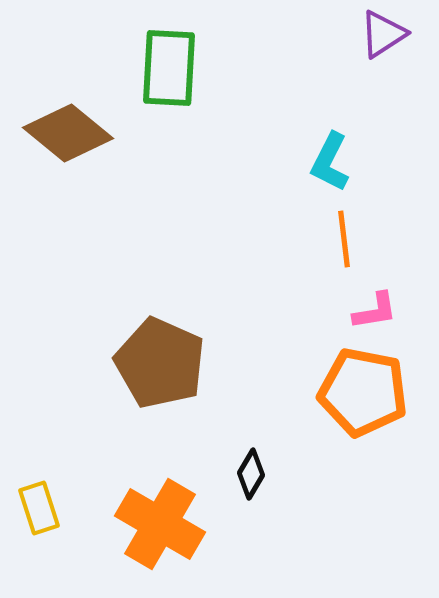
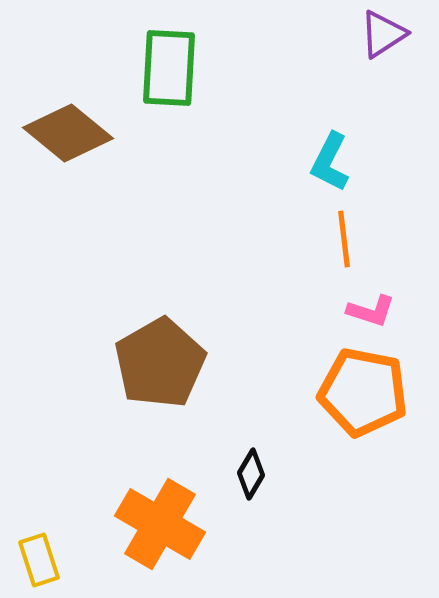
pink L-shape: moved 4 px left; rotated 27 degrees clockwise
brown pentagon: rotated 18 degrees clockwise
yellow rectangle: moved 52 px down
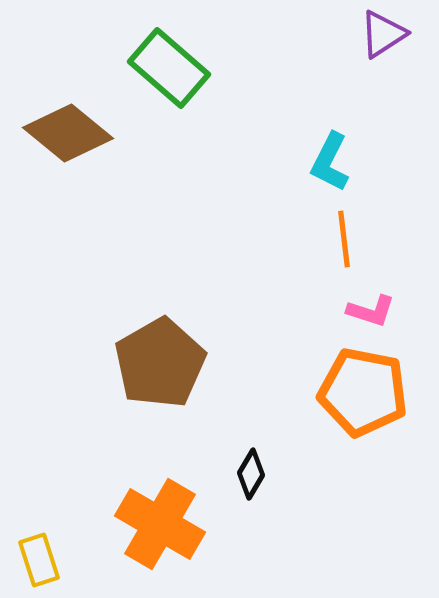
green rectangle: rotated 52 degrees counterclockwise
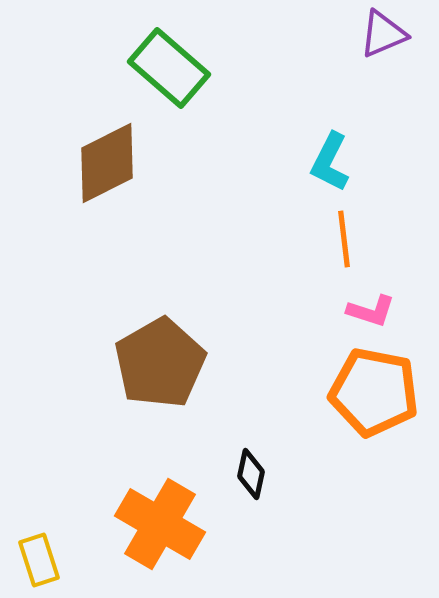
purple triangle: rotated 10 degrees clockwise
brown diamond: moved 39 px right, 30 px down; rotated 66 degrees counterclockwise
orange pentagon: moved 11 px right
black diamond: rotated 18 degrees counterclockwise
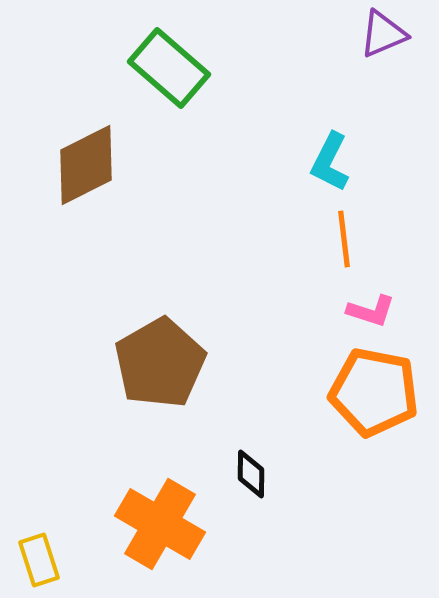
brown diamond: moved 21 px left, 2 px down
black diamond: rotated 12 degrees counterclockwise
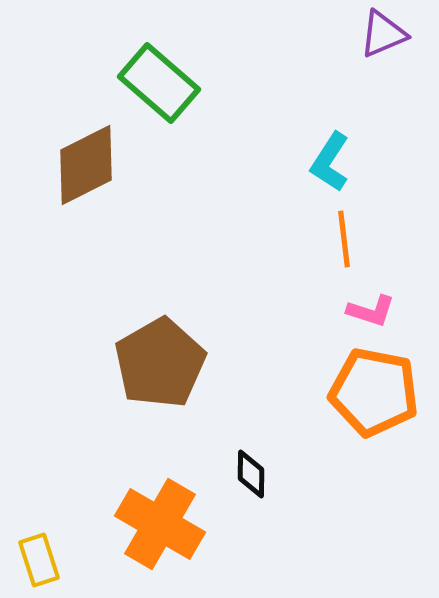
green rectangle: moved 10 px left, 15 px down
cyan L-shape: rotated 6 degrees clockwise
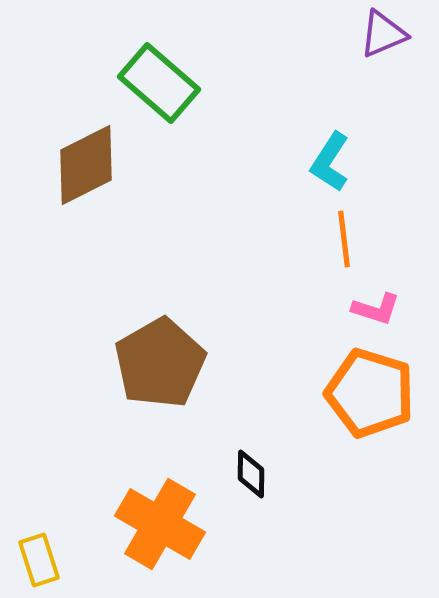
pink L-shape: moved 5 px right, 2 px up
orange pentagon: moved 4 px left, 1 px down; rotated 6 degrees clockwise
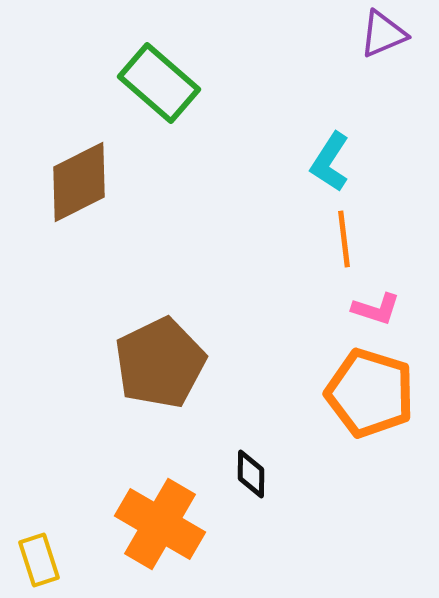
brown diamond: moved 7 px left, 17 px down
brown pentagon: rotated 4 degrees clockwise
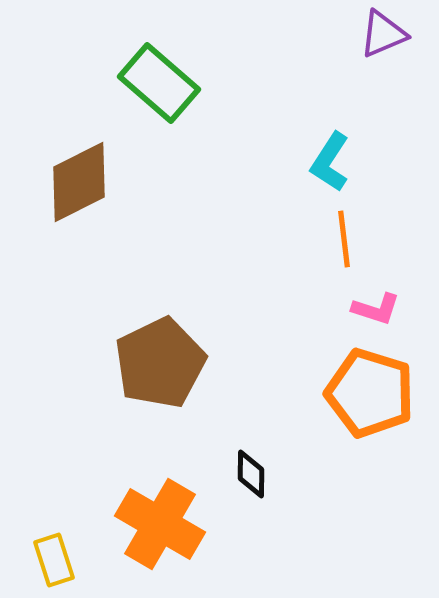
yellow rectangle: moved 15 px right
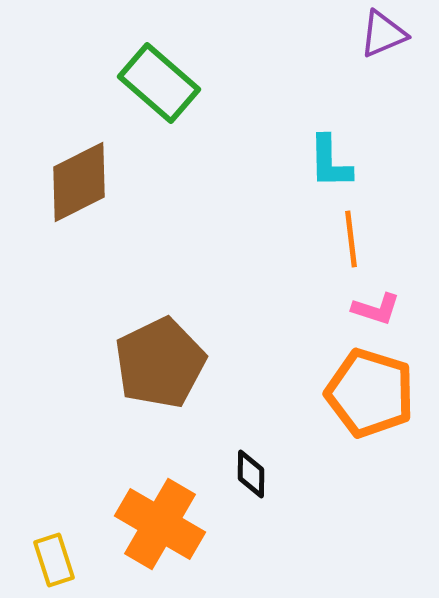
cyan L-shape: rotated 34 degrees counterclockwise
orange line: moved 7 px right
